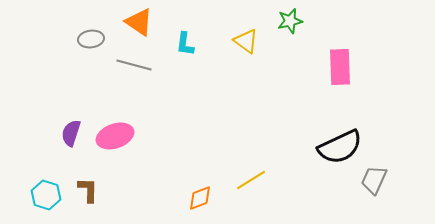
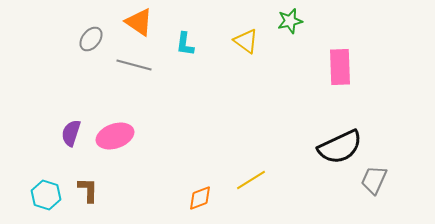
gray ellipse: rotated 45 degrees counterclockwise
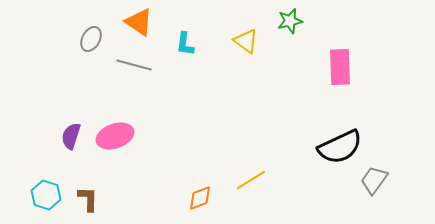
gray ellipse: rotated 10 degrees counterclockwise
purple semicircle: moved 3 px down
gray trapezoid: rotated 12 degrees clockwise
brown L-shape: moved 9 px down
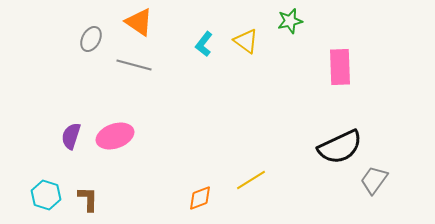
cyan L-shape: moved 19 px right; rotated 30 degrees clockwise
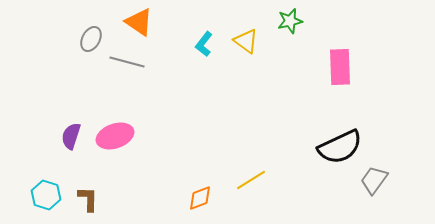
gray line: moved 7 px left, 3 px up
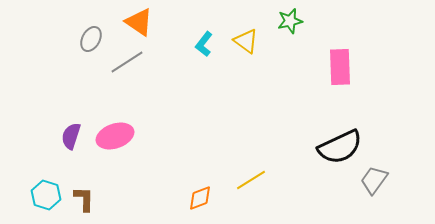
gray line: rotated 48 degrees counterclockwise
brown L-shape: moved 4 px left
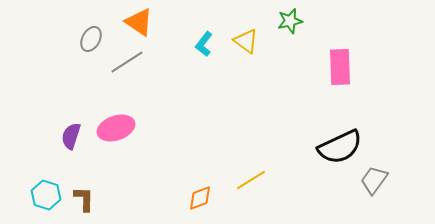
pink ellipse: moved 1 px right, 8 px up
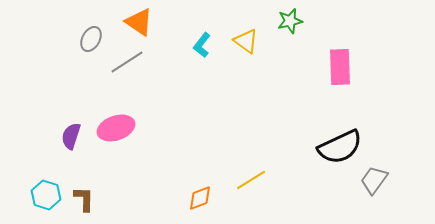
cyan L-shape: moved 2 px left, 1 px down
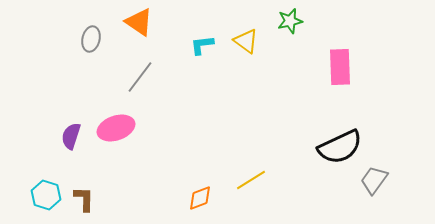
gray ellipse: rotated 15 degrees counterclockwise
cyan L-shape: rotated 45 degrees clockwise
gray line: moved 13 px right, 15 px down; rotated 20 degrees counterclockwise
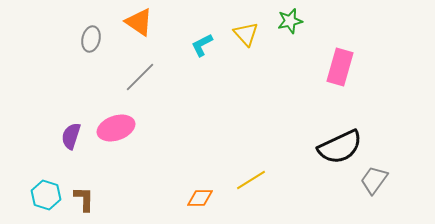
yellow triangle: moved 7 px up; rotated 12 degrees clockwise
cyan L-shape: rotated 20 degrees counterclockwise
pink rectangle: rotated 18 degrees clockwise
gray line: rotated 8 degrees clockwise
orange diamond: rotated 20 degrees clockwise
